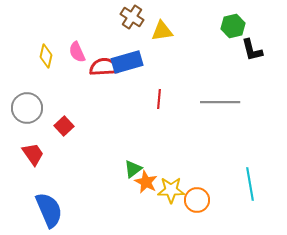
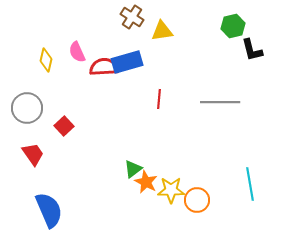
yellow diamond: moved 4 px down
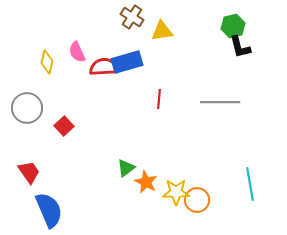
black L-shape: moved 12 px left, 3 px up
yellow diamond: moved 1 px right, 2 px down
red trapezoid: moved 4 px left, 18 px down
green triangle: moved 7 px left, 1 px up
yellow star: moved 5 px right, 2 px down
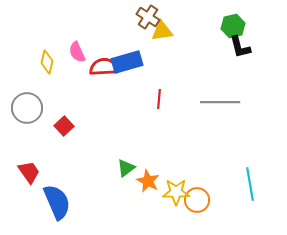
brown cross: moved 16 px right
orange star: moved 2 px right, 1 px up
blue semicircle: moved 8 px right, 8 px up
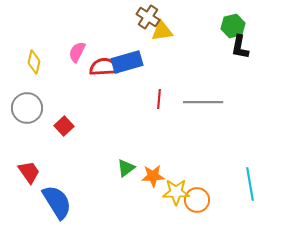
black L-shape: rotated 25 degrees clockwise
pink semicircle: rotated 50 degrees clockwise
yellow diamond: moved 13 px left
gray line: moved 17 px left
orange star: moved 5 px right, 5 px up; rotated 30 degrees counterclockwise
blue semicircle: rotated 9 degrees counterclockwise
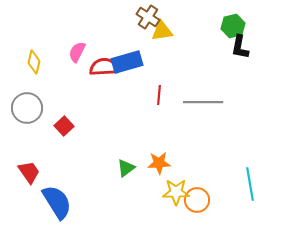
red line: moved 4 px up
orange star: moved 6 px right, 13 px up
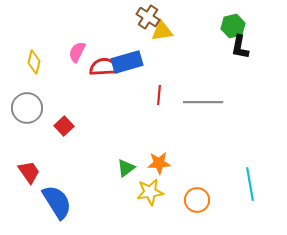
yellow star: moved 26 px left; rotated 8 degrees counterclockwise
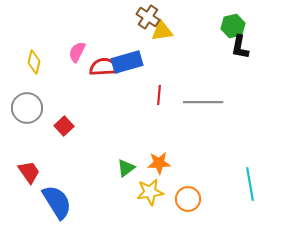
orange circle: moved 9 px left, 1 px up
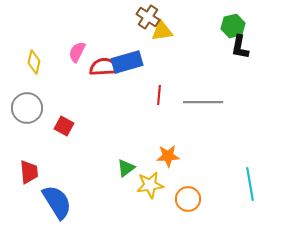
red square: rotated 18 degrees counterclockwise
orange star: moved 9 px right, 7 px up
red trapezoid: rotated 30 degrees clockwise
yellow star: moved 7 px up
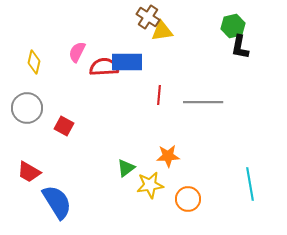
blue rectangle: rotated 16 degrees clockwise
red trapezoid: rotated 125 degrees clockwise
